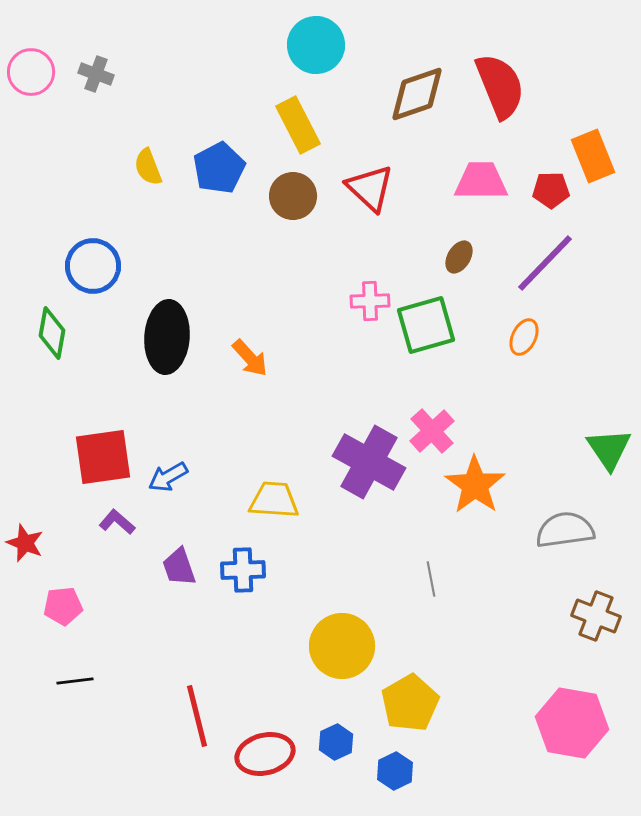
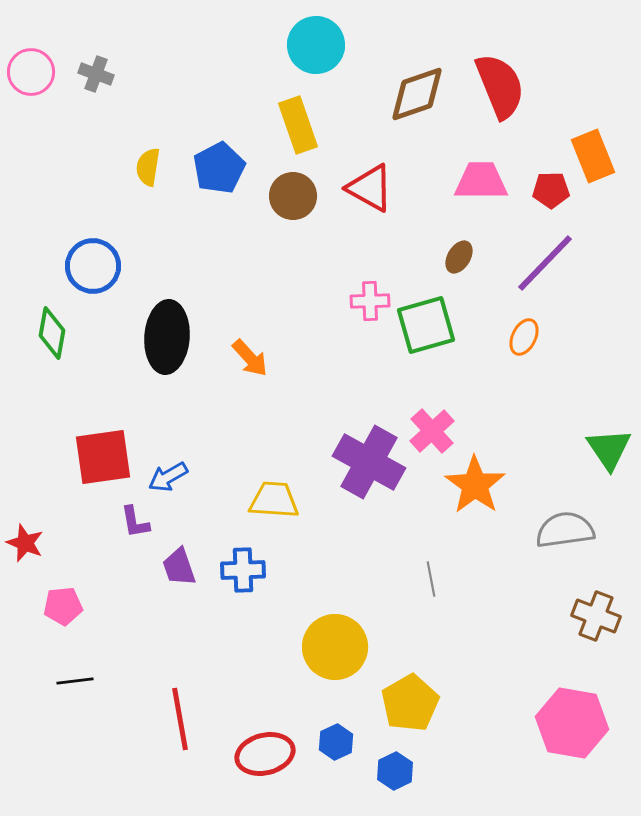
yellow rectangle at (298, 125): rotated 8 degrees clockwise
yellow semicircle at (148, 167): rotated 30 degrees clockwise
red triangle at (370, 188): rotated 14 degrees counterclockwise
purple L-shape at (117, 522): moved 18 px right; rotated 141 degrees counterclockwise
yellow circle at (342, 646): moved 7 px left, 1 px down
red line at (197, 716): moved 17 px left, 3 px down; rotated 4 degrees clockwise
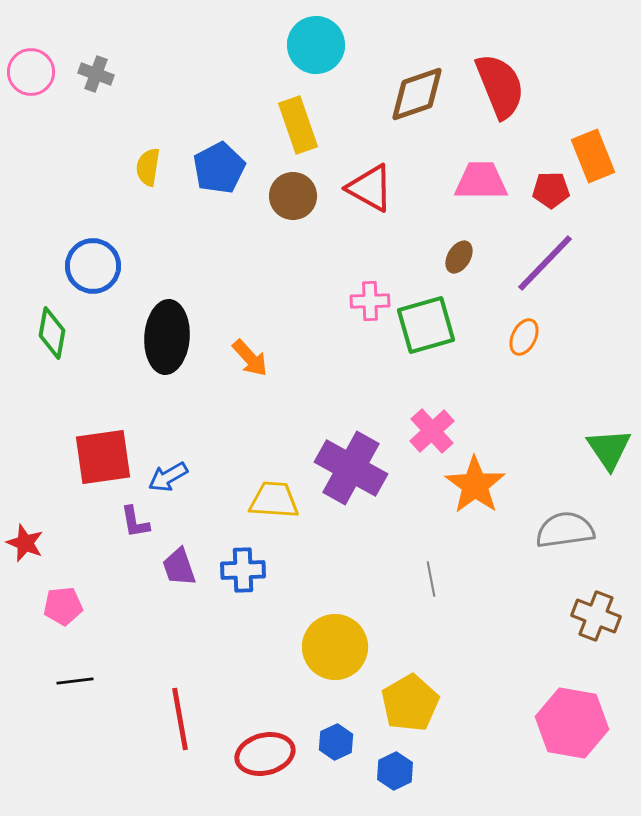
purple cross at (369, 462): moved 18 px left, 6 px down
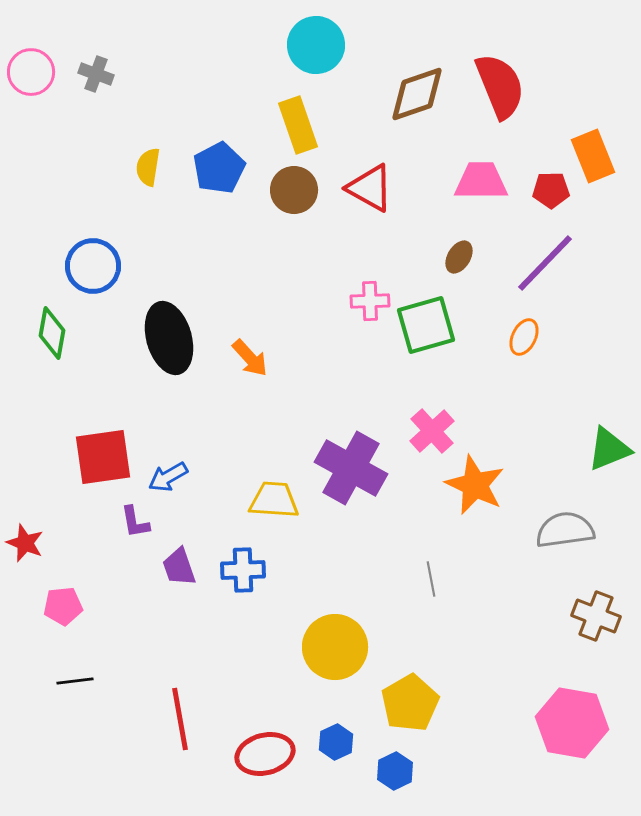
brown circle at (293, 196): moved 1 px right, 6 px up
black ellipse at (167, 337): moved 2 px right, 1 px down; rotated 20 degrees counterclockwise
green triangle at (609, 449): rotated 42 degrees clockwise
orange star at (475, 485): rotated 10 degrees counterclockwise
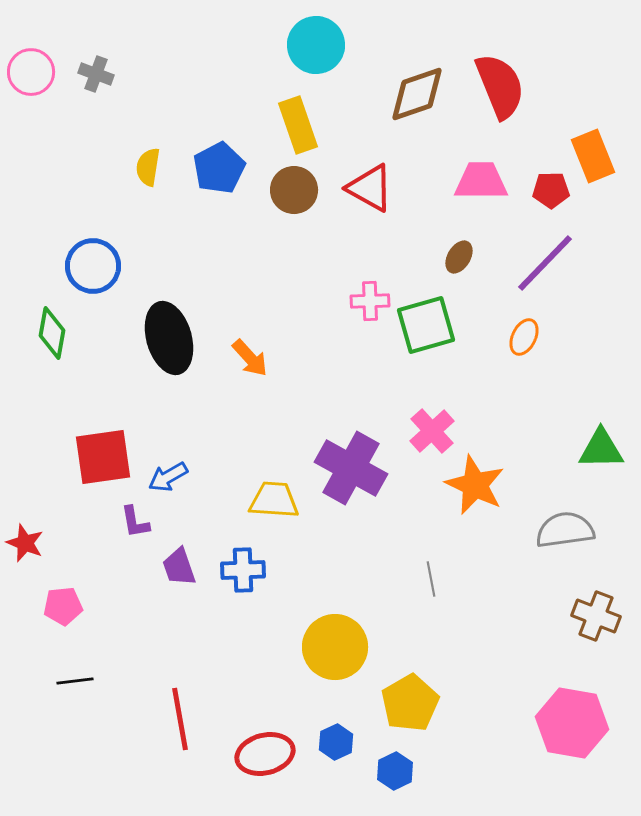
green triangle at (609, 449): moved 8 px left; rotated 21 degrees clockwise
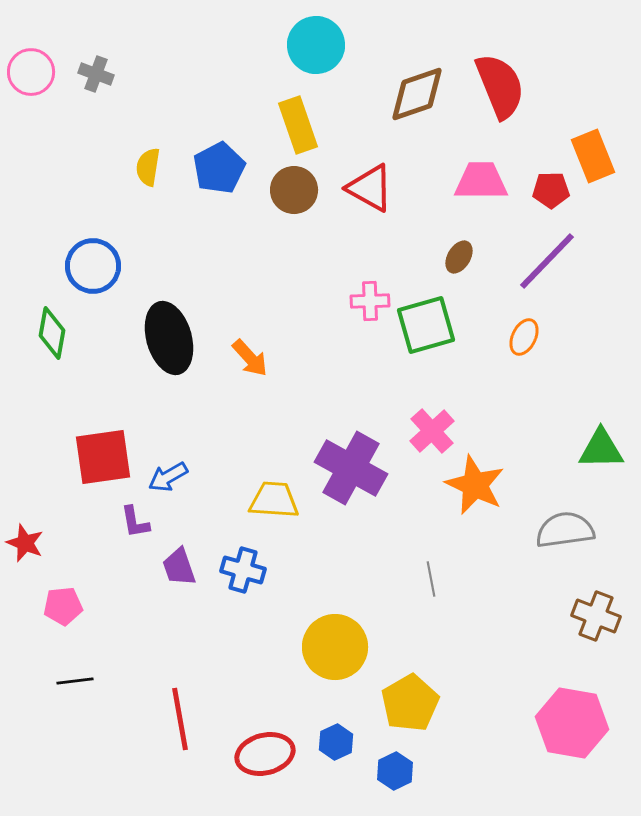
purple line at (545, 263): moved 2 px right, 2 px up
blue cross at (243, 570): rotated 18 degrees clockwise
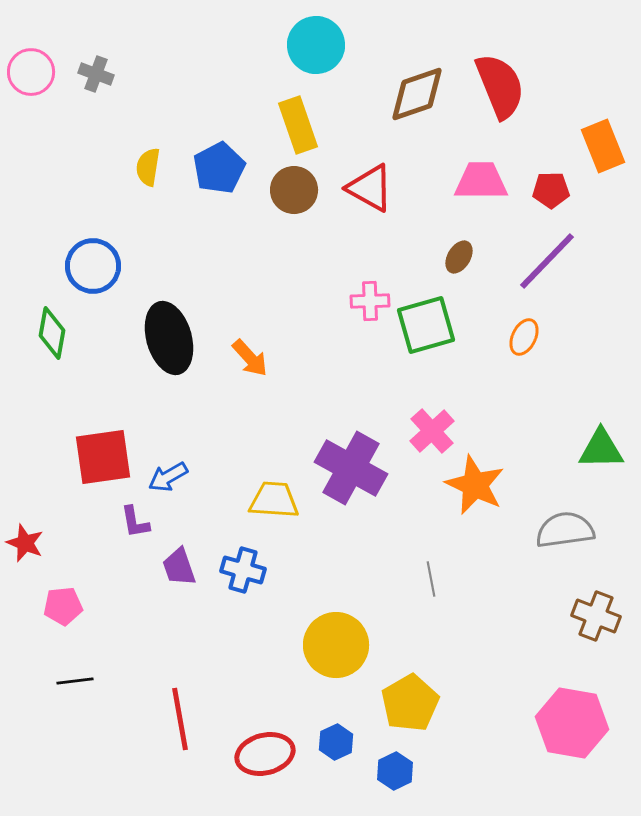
orange rectangle at (593, 156): moved 10 px right, 10 px up
yellow circle at (335, 647): moved 1 px right, 2 px up
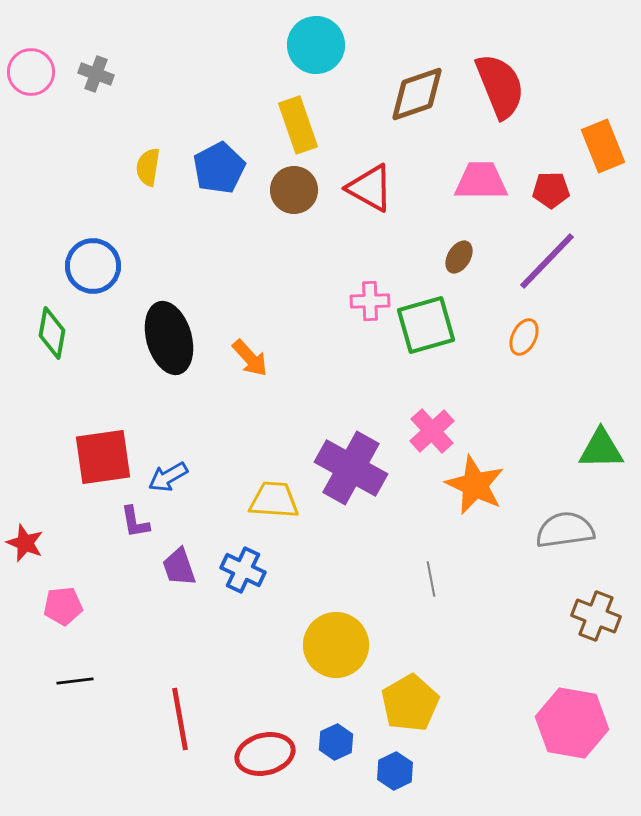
blue cross at (243, 570): rotated 9 degrees clockwise
